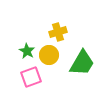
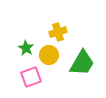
green star: moved 1 px left, 3 px up
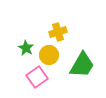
green trapezoid: moved 2 px down
pink square: moved 6 px right; rotated 15 degrees counterclockwise
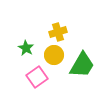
yellow circle: moved 5 px right
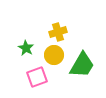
pink square: rotated 15 degrees clockwise
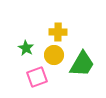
yellow cross: rotated 18 degrees clockwise
green trapezoid: moved 1 px up
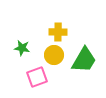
green star: moved 4 px left; rotated 21 degrees counterclockwise
green trapezoid: moved 2 px right, 4 px up
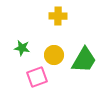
yellow cross: moved 16 px up
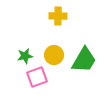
green star: moved 3 px right, 8 px down; rotated 21 degrees counterclockwise
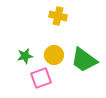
yellow cross: rotated 12 degrees clockwise
green trapezoid: rotated 96 degrees clockwise
pink square: moved 4 px right, 1 px down
